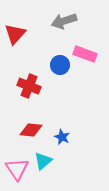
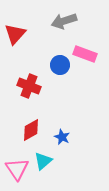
red diamond: rotated 35 degrees counterclockwise
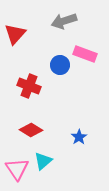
red diamond: rotated 60 degrees clockwise
blue star: moved 17 px right; rotated 14 degrees clockwise
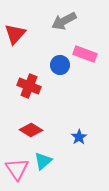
gray arrow: rotated 10 degrees counterclockwise
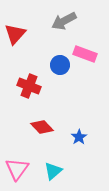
red diamond: moved 11 px right, 3 px up; rotated 15 degrees clockwise
cyan triangle: moved 10 px right, 10 px down
pink triangle: rotated 10 degrees clockwise
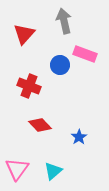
gray arrow: rotated 105 degrees clockwise
red triangle: moved 9 px right
red diamond: moved 2 px left, 2 px up
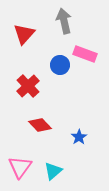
red cross: moved 1 px left; rotated 25 degrees clockwise
pink triangle: moved 3 px right, 2 px up
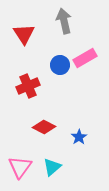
red triangle: rotated 15 degrees counterclockwise
pink rectangle: moved 4 px down; rotated 50 degrees counterclockwise
red cross: rotated 20 degrees clockwise
red diamond: moved 4 px right, 2 px down; rotated 20 degrees counterclockwise
cyan triangle: moved 1 px left, 4 px up
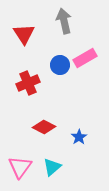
red cross: moved 3 px up
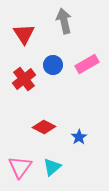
pink rectangle: moved 2 px right, 6 px down
blue circle: moved 7 px left
red cross: moved 4 px left, 4 px up; rotated 15 degrees counterclockwise
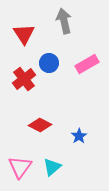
blue circle: moved 4 px left, 2 px up
red diamond: moved 4 px left, 2 px up
blue star: moved 1 px up
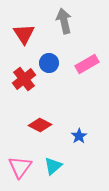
cyan triangle: moved 1 px right, 1 px up
